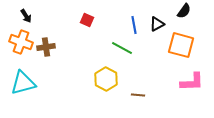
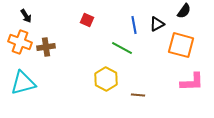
orange cross: moved 1 px left
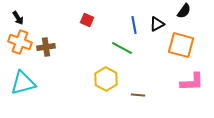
black arrow: moved 8 px left, 2 px down
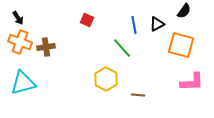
green line: rotated 20 degrees clockwise
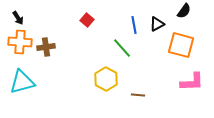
red square: rotated 16 degrees clockwise
orange cross: rotated 15 degrees counterclockwise
cyan triangle: moved 1 px left, 1 px up
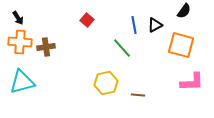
black triangle: moved 2 px left, 1 px down
yellow hexagon: moved 4 px down; rotated 20 degrees clockwise
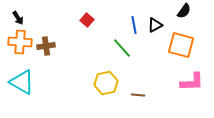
brown cross: moved 1 px up
cyan triangle: rotated 44 degrees clockwise
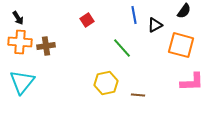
red square: rotated 16 degrees clockwise
blue line: moved 10 px up
cyan triangle: rotated 40 degrees clockwise
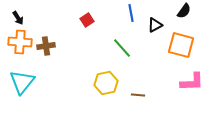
blue line: moved 3 px left, 2 px up
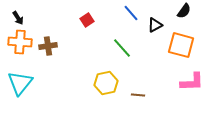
blue line: rotated 30 degrees counterclockwise
brown cross: moved 2 px right
cyan triangle: moved 2 px left, 1 px down
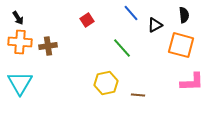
black semicircle: moved 4 px down; rotated 42 degrees counterclockwise
cyan triangle: rotated 8 degrees counterclockwise
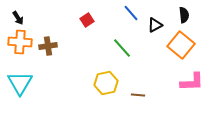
orange square: rotated 24 degrees clockwise
